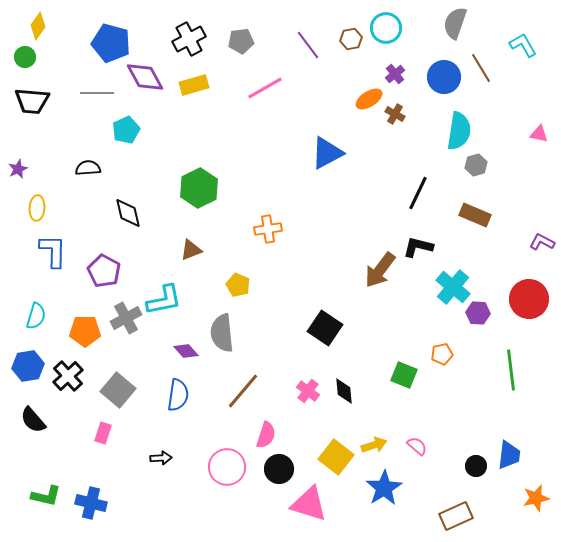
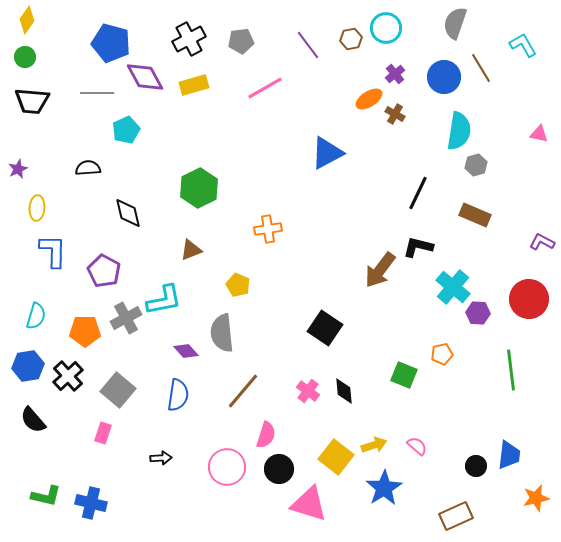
yellow diamond at (38, 26): moved 11 px left, 6 px up
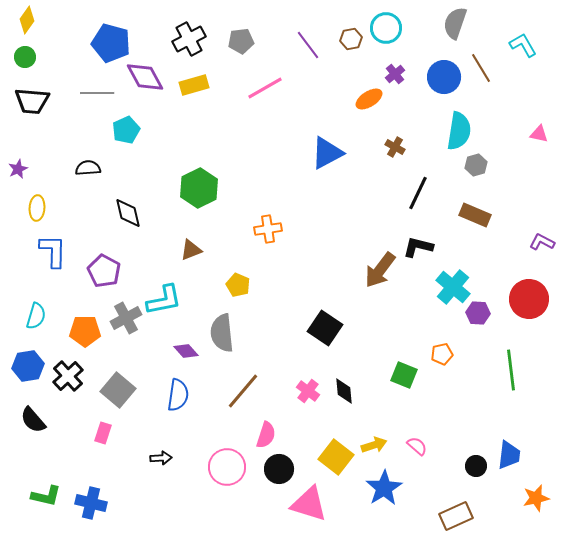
brown cross at (395, 114): moved 33 px down
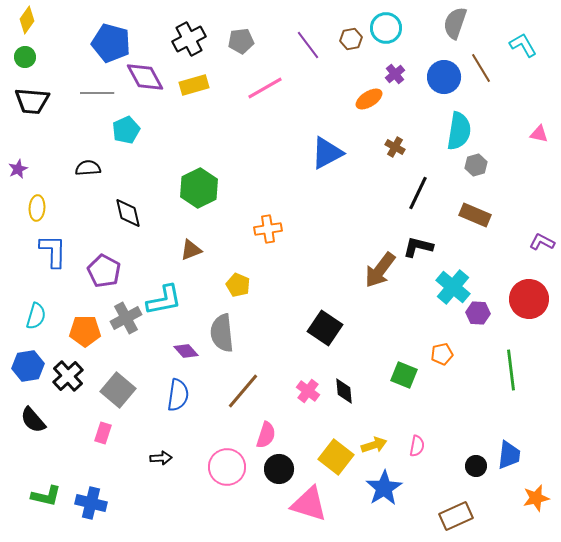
pink semicircle at (417, 446): rotated 60 degrees clockwise
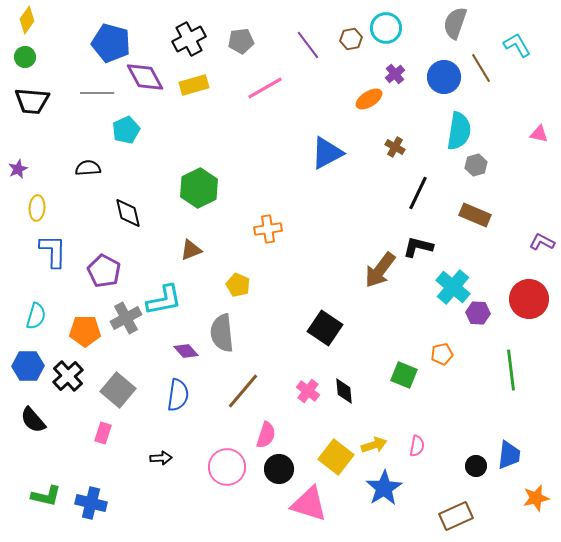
cyan L-shape at (523, 45): moved 6 px left
blue hexagon at (28, 366): rotated 8 degrees clockwise
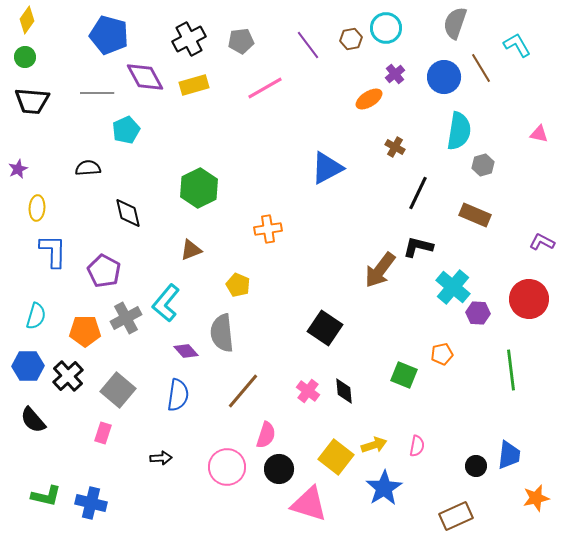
blue pentagon at (111, 43): moved 2 px left, 8 px up
blue triangle at (327, 153): moved 15 px down
gray hexagon at (476, 165): moved 7 px right
cyan L-shape at (164, 300): moved 2 px right, 3 px down; rotated 141 degrees clockwise
